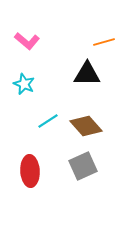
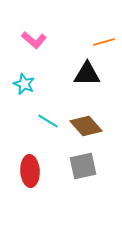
pink L-shape: moved 7 px right, 1 px up
cyan line: rotated 65 degrees clockwise
gray square: rotated 12 degrees clockwise
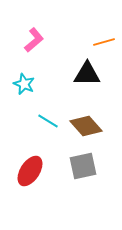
pink L-shape: rotated 80 degrees counterclockwise
red ellipse: rotated 36 degrees clockwise
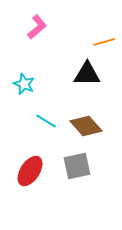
pink L-shape: moved 3 px right, 13 px up
cyan line: moved 2 px left
gray square: moved 6 px left
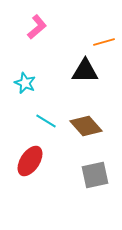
black triangle: moved 2 px left, 3 px up
cyan star: moved 1 px right, 1 px up
gray square: moved 18 px right, 9 px down
red ellipse: moved 10 px up
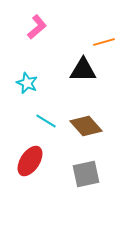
black triangle: moved 2 px left, 1 px up
cyan star: moved 2 px right
gray square: moved 9 px left, 1 px up
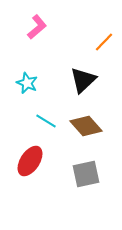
orange line: rotated 30 degrees counterclockwise
black triangle: moved 10 px down; rotated 44 degrees counterclockwise
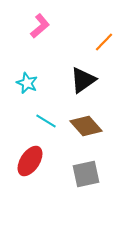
pink L-shape: moved 3 px right, 1 px up
black triangle: rotated 8 degrees clockwise
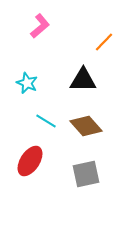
black triangle: rotated 36 degrees clockwise
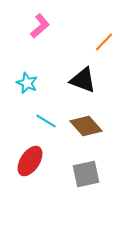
black triangle: rotated 20 degrees clockwise
